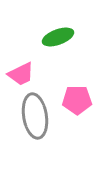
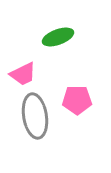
pink trapezoid: moved 2 px right
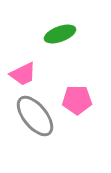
green ellipse: moved 2 px right, 3 px up
gray ellipse: rotated 30 degrees counterclockwise
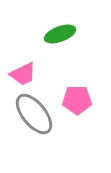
gray ellipse: moved 1 px left, 2 px up
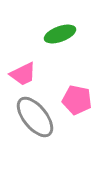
pink pentagon: rotated 12 degrees clockwise
gray ellipse: moved 1 px right, 3 px down
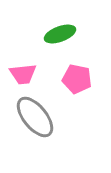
pink trapezoid: rotated 20 degrees clockwise
pink pentagon: moved 21 px up
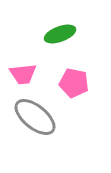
pink pentagon: moved 3 px left, 4 px down
gray ellipse: rotated 12 degrees counterclockwise
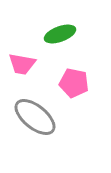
pink trapezoid: moved 1 px left, 10 px up; rotated 16 degrees clockwise
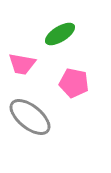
green ellipse: rotated 12 degrees counterclockwise
gray ellipse: moved 5 px left
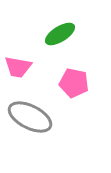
pink trapezoid: moved 4 px left, 3 px down
gray ellipse: rotated 12 degrees counterclockwise
